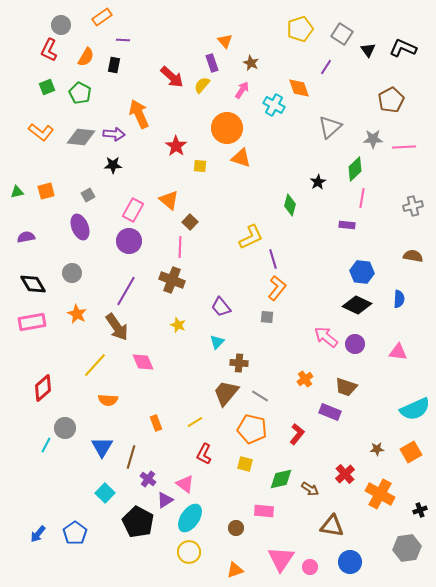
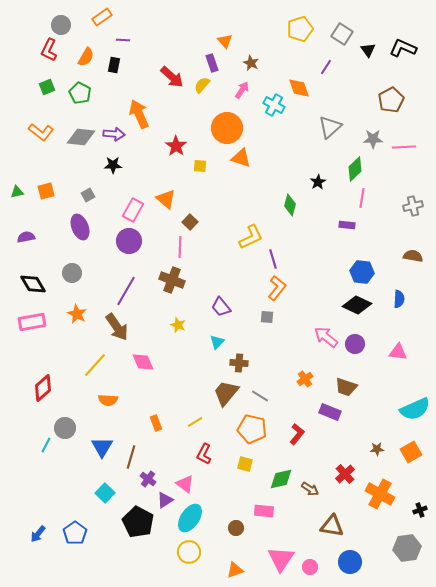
orange triangle at (169, 200): moved 3 px left, 1 px up
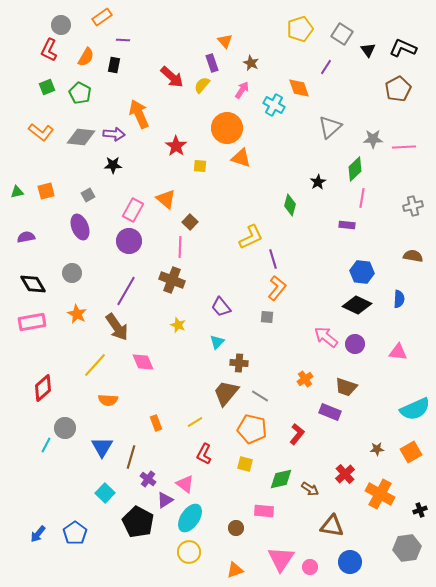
brown pentagon at (391, 100): moved 7 px right, 11 px up
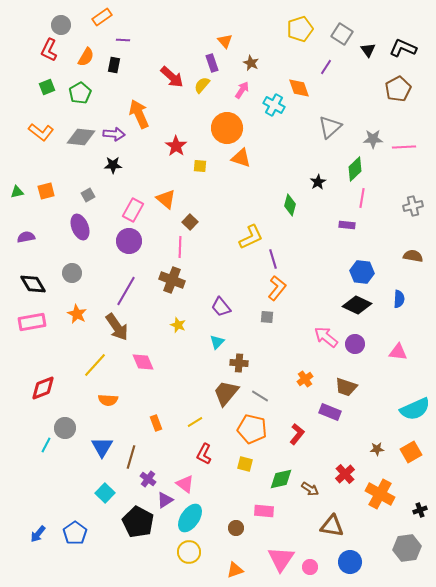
green pentagon at (80, 93): rotated 15 degrees clockwise
red diamond at (43, 388): rotated 20 degrees clockwise
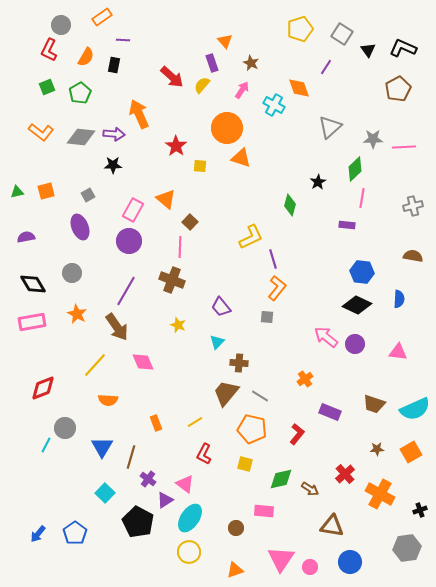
brown trapezoid at (346, 387): moved 28 px right, 17 px down
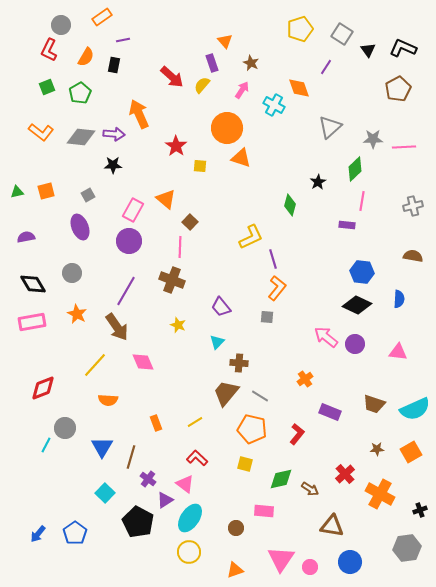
purple line at (123, 40): rotated 16 degrees counterclockwise
pink line at (362, 198): moved 3 px down
red L-shape at (204, 454): moved 7 px left, 4 px down; rotated 105 degrees clockwise
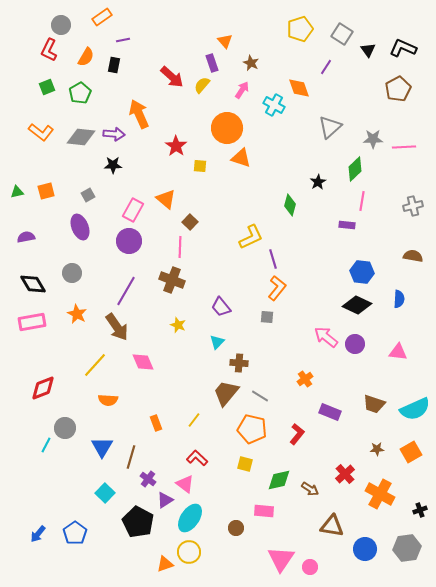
yellow line at (195, 422): moved 1 px left, 2 px up; rotated 21 degrees counterclockwise
green diamond at (281, 479): moved 2 px left, 1 px down
blue circle at (350, 562): moved 15 px right, 13 px up
orange triangle at (235, 570): moved 70 px left, 6 px up
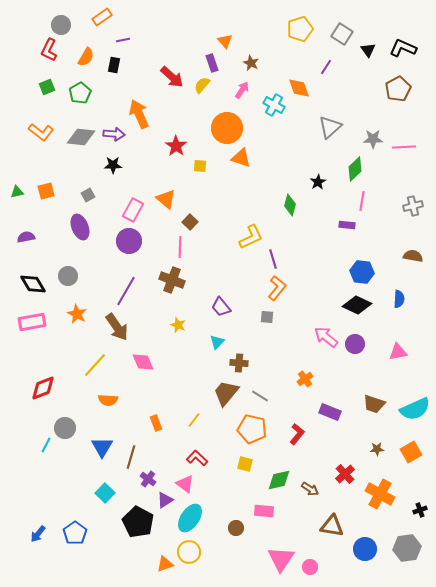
gray circle at (72, 273): moved 4 px left, 3 px down
pink triangle at (398, 352): rotated 18 degrees counterclockwise
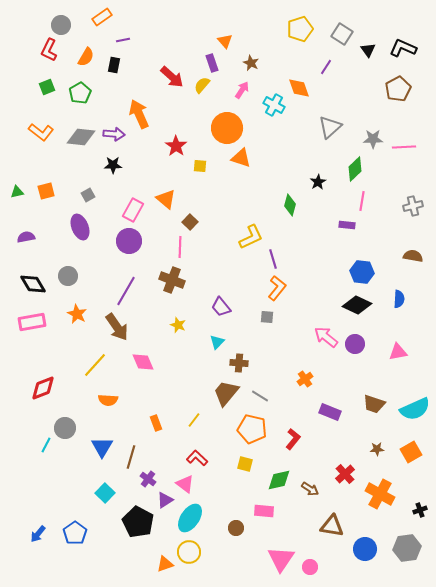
red L-shape at (297, 434): moved 4 px left, 5 px down
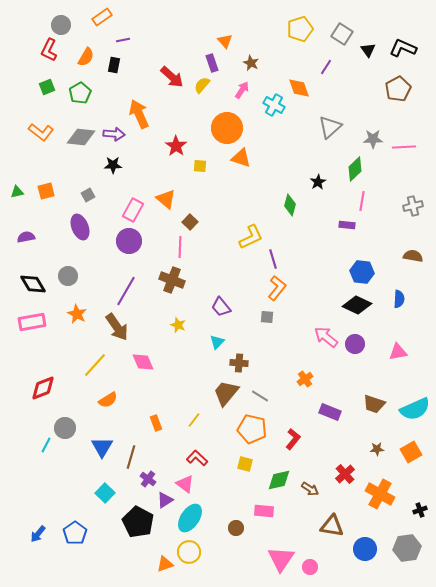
orange semicircle at (108, 400): rotated 36 degrees counterclockwise
